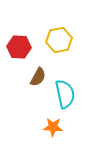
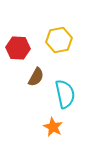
red hexagon: moved 1 px left, 1 px down
brown semicircle: moved 2 px left
orange star: rotated 24 degrees clockwise
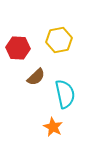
brown semicircle: rotated 18 degrees clockwise
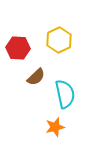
yellow hexagon: rotated 15 degrees counterclockwise
orange star: moved 2 px right; rotated 30 degrees clockwise
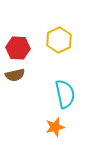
brown semicircle: moved 21 px left, 2 px up; rotated 30 degrees clockwise
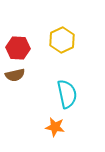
yellow hexagon: moved 3 px right
cyan semicircle: moved 2 px right
orange star: rotated 24 degrees clockwise
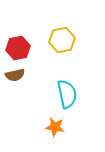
yellow hexagon: rotated 15 degrees clockwise
red hexagon: rotated 15 degrees counterclockwise
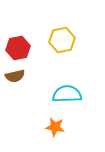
brown semicircle: moved 1 px down
cyan semicircle: rotated 80 degrees counterclockwise
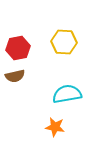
yellow hexagon: moved 2 px right, 2 px down; rotated 15 degrees clockwise
cyan semicircle: rotated 8 degrees counterclockwise
